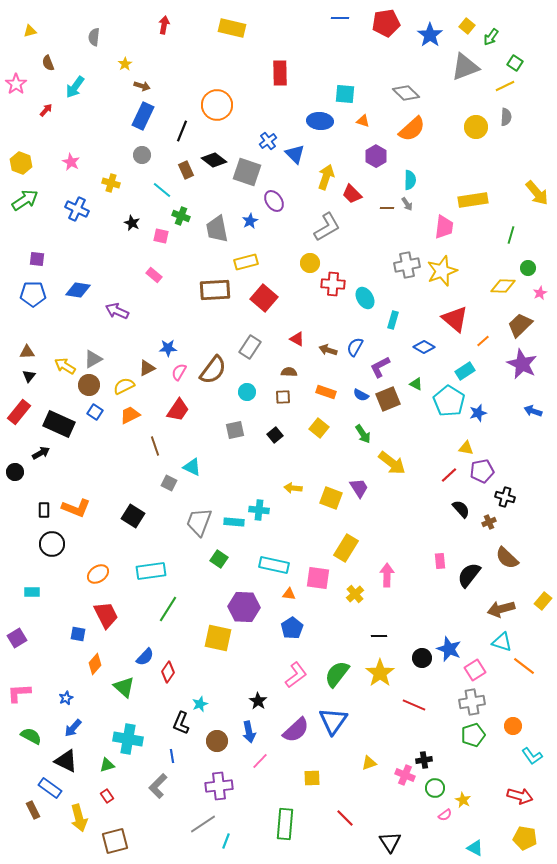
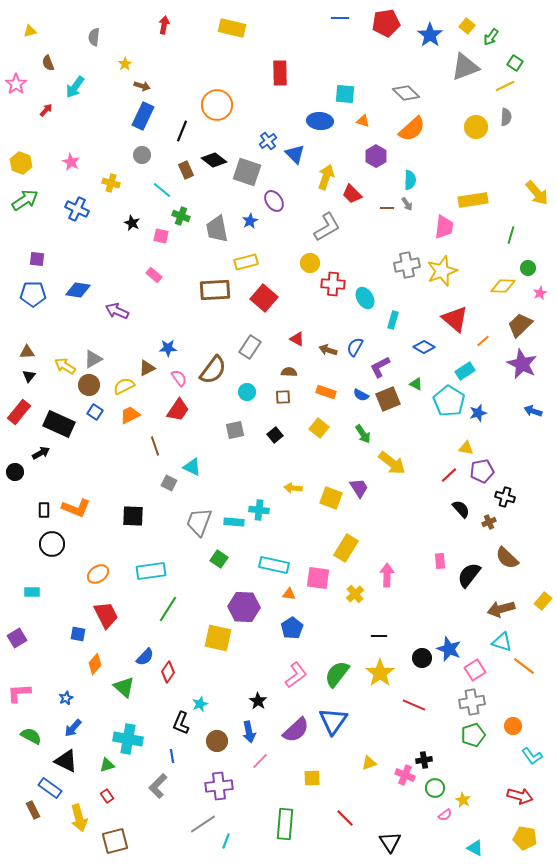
pink semicircle at (179, 372): moved 6 px down; rotated 114 degrees clockwise
black square at (133, 516): rotated 30 degrees counterclockwise
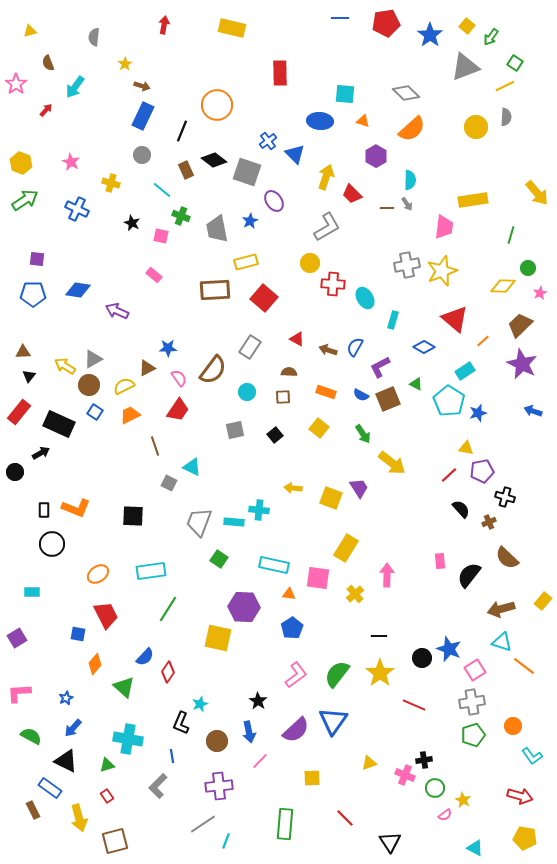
brown triangle at (27, 352): moved 4 px left
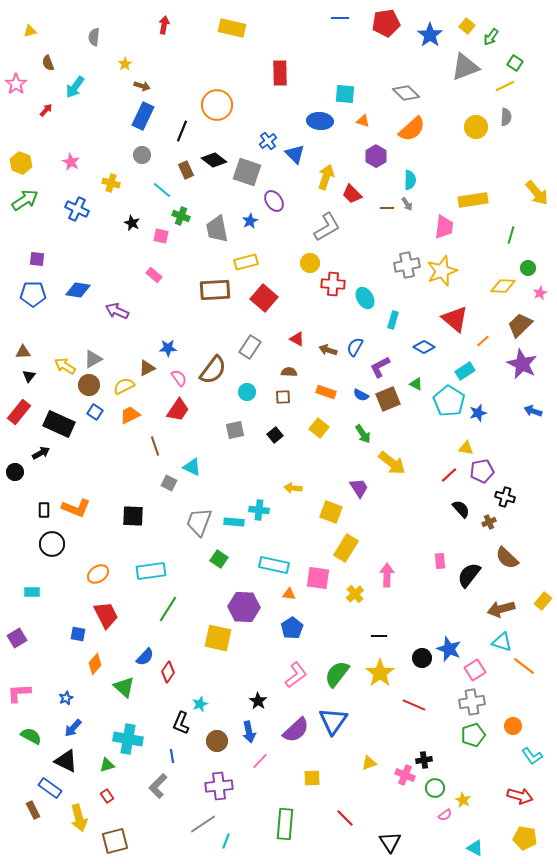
yellow square at (331, 498): moved 14 px down
